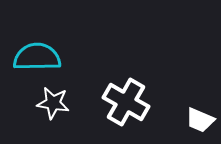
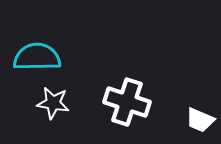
white cross: moved 1 px right; rotated 12 degrees counterclockwise
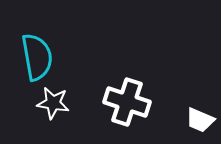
cyan semicircle: rotated 81 degrees clockwise
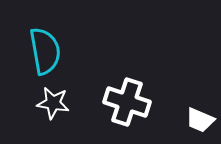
cyan semicircle: moved 8 px right, 6 px up
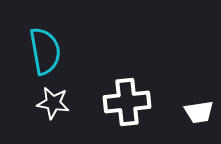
white cross: rotated 24 degrees counterclockwise
white trapezoid: moved 1 px left, 8 px up; rotated 32 degrees counterclockwise
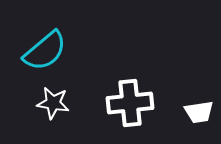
cyan semicircle: rotated 60 degrees clockwise
white cross: moved 3 px right, 1 px down
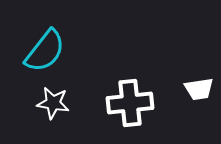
cyan semicircle: rotated 12 degrees counterclockwise
white trapezoid: moved 23 px up
